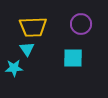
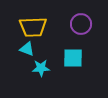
cyan triangle: rotated 35 degrees counterclockwise
cyan star: moved 27 px right
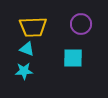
cyan star: moved 17 px left, 3 px down
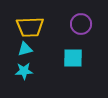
yellow trapezoid: moved 3 px left
cyan triangle: moved 2 px left; rotated 35 degrees counterclockwise
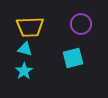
cyan triangle: rotated 28 degrees clockwise
cyan square: rotated 15 degrees counterclockwise
cyan star: rotated 30 degrees counterclockwise
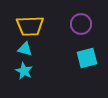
yellow trapezoid: moved 1 px up
cyan square: moved 14 px right
cyan star: rotated 12 degrees counterclockwise
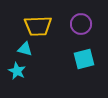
yellow trapezoid: moved 8 px right
cyan square: moved 3 px left, 1 px down
cyan star: moved 7 px left
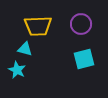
cyan star: moved 1 px up
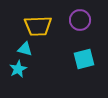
purple circle: moved 1 px left, 4 px up
cyan star: moved 1 px right, 1 px up; rotated 18 degrees clockwise
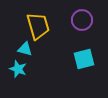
purple circle: moved 2 px right
yellow trapezoid: rotated 104 degrees counterclockwise
cyan star: rotated 24 degrees counterclockwise
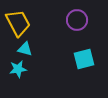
purple circle: moved 5 px left
yellow trapezoid: moved 20 px left, 3 px up; rotated 12 degrees counterclockwise
cyan star: rotated 30 degrees counterclockwise
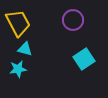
purple circle: moved 4 px left
cyan square: rotated 20 degrees counterclockwise
